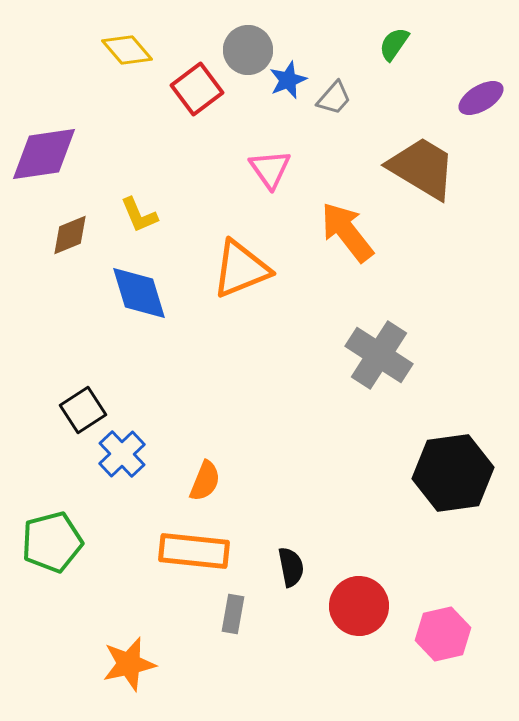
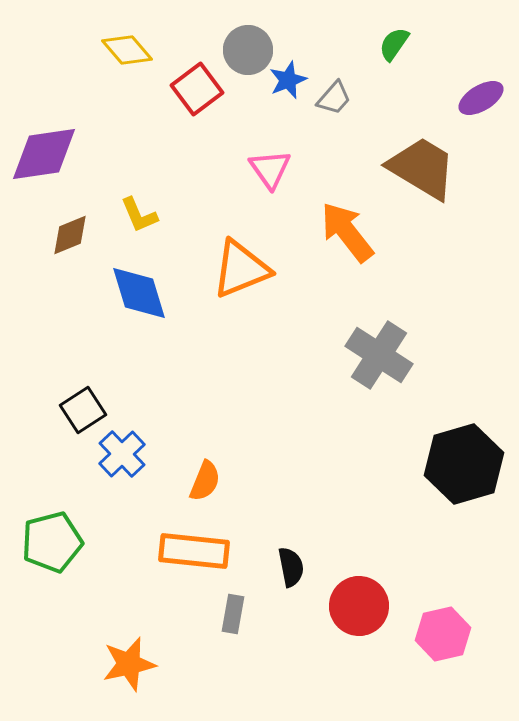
black hexagon: moved 11 px right, 9 px up; rotated 8 degrees counterclockwise
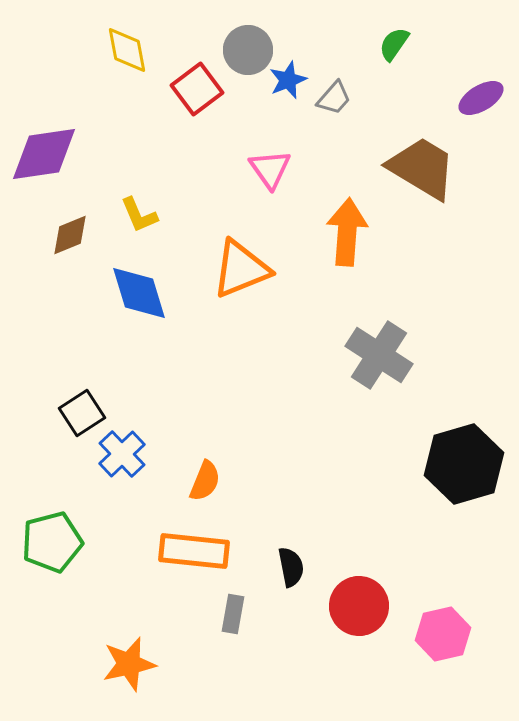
yellow diamond: rotated 30 degrees clockwise
orange arrow: rotated 42 degrees clockwise
black square: moved 1 px left, 3 px down
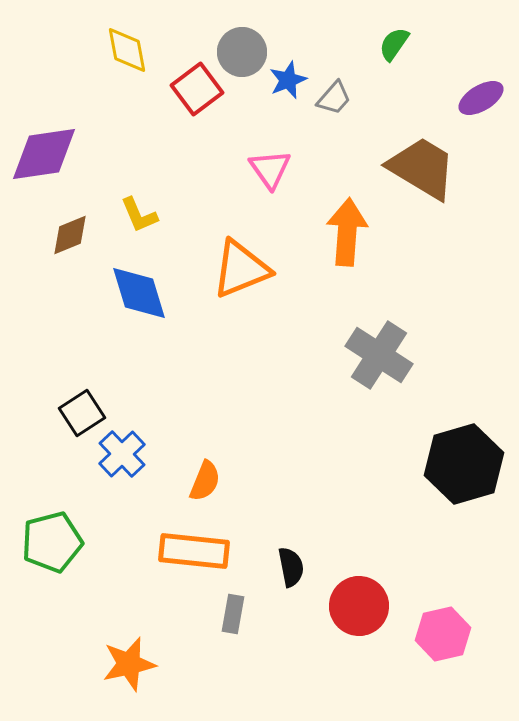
gray circle: moved 6 px left, 2 px down
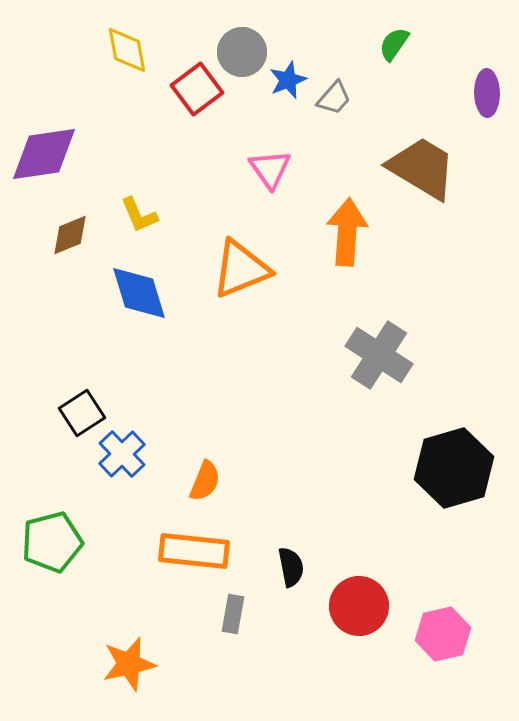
purple ellipse: moved 6 px right, 5 px up; rotated 60 degrees counterclockwise
black hexagon: moved 10 px left, 4 px down
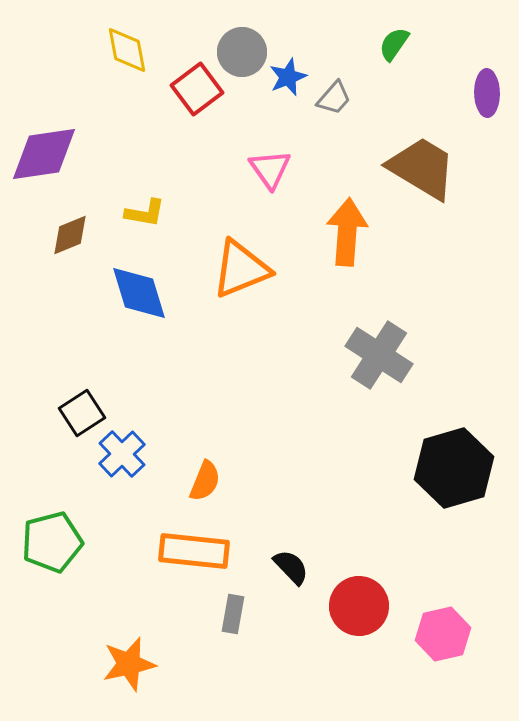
blue star: moved 3 px up
yellow L-shape: moved 6 px right, 2 px up; rotated 57 degrees counterclockwise
black semicircle: rotated 33 degrees counterclockwise
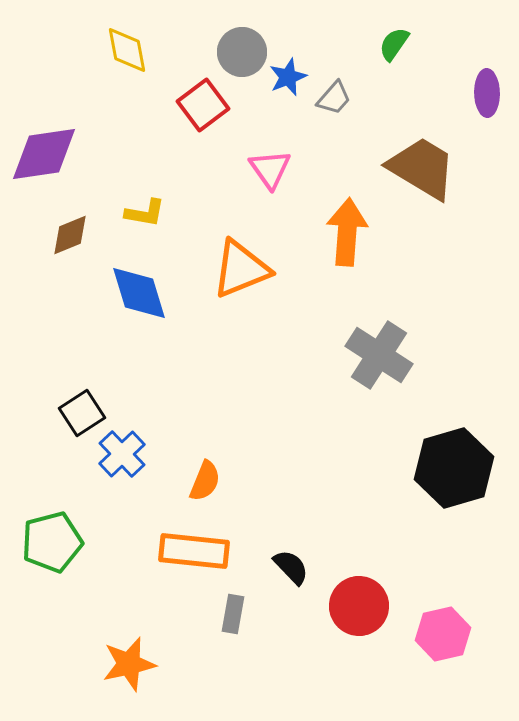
red square: moved 6 px right, 16 px down
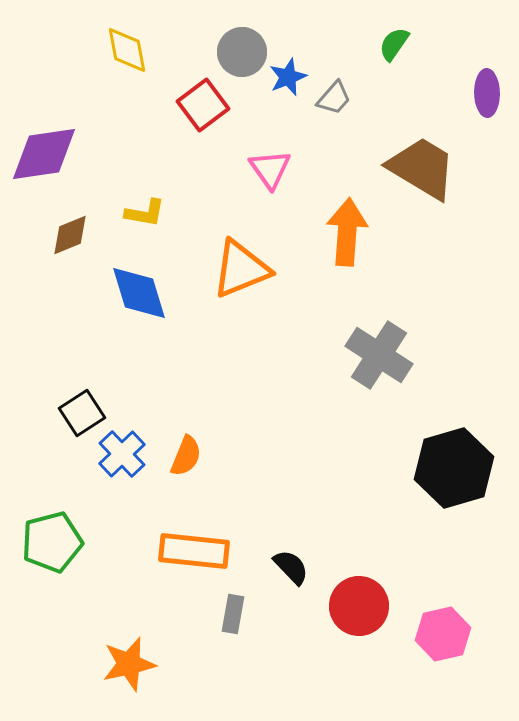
orange semicircle: moved 19 px left, 25 px up
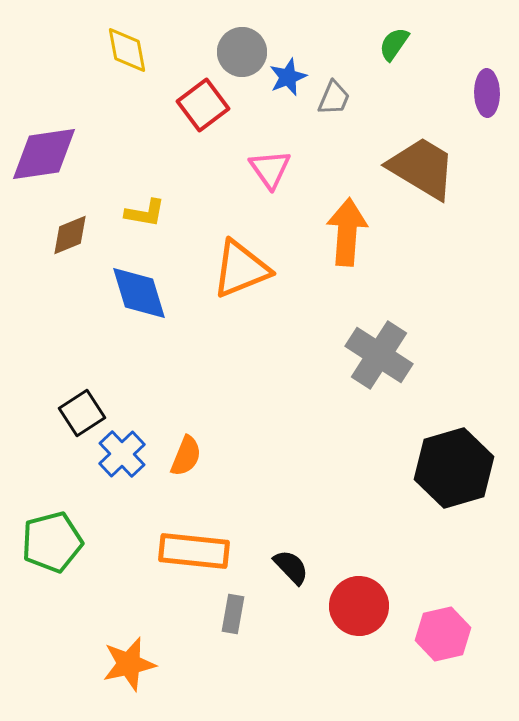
gray trapezoid: rotated 18 degrees counterclockwise
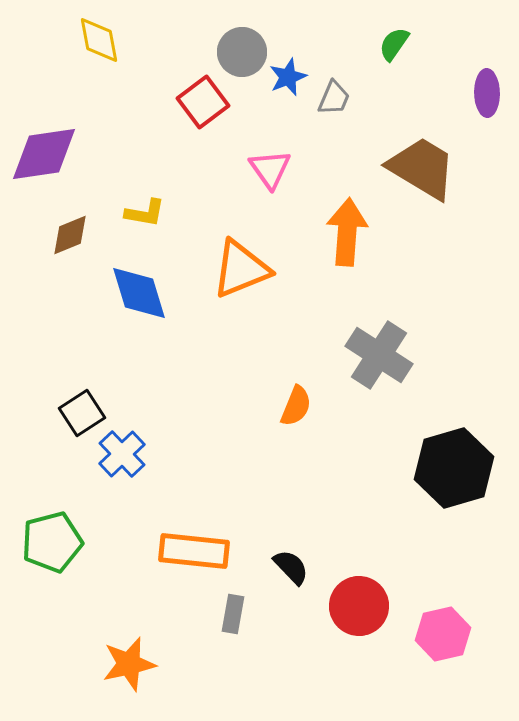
yellow diamond: moved 28 px left, 10 px up
red square: moved 3 px up
orange semicircle: moved 110 px right, 50 px up
